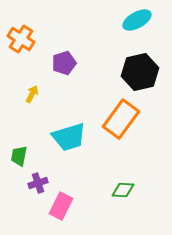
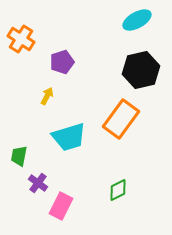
purple pentagon: moved 2 px left, 1 px up
black hexagon: moved 1 px right, 2 px up
yellow arrow: moved 15 px right, 2 px down
purple cross: rotated 36 degrees counterclockwise
green diamond: moved 5 px left; rotated 30 degrees counterclockwise
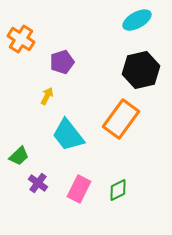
cyan trapezoid: moved 1 px left, 2 px up; rotated 69 degrees clockwise
green trapezoid: rotated 145 degrees counterclockwise
pink rectangle: moved 18 px right, 17 px up
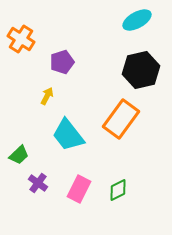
green trapezoid: moved 1 px up
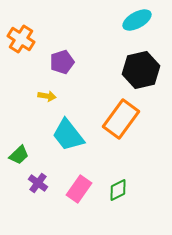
yellow arrow: rotated 72 degrees clockwise
pink rectangle: rotated 8 degrees clockwise
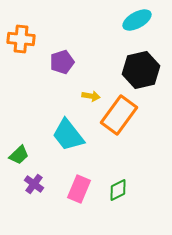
orange cross: rotated 28 degrees counterclockwise
yellow arrow: moved 44 px right
orange rectangle: moved 2 px left, 4 px up
purple cross: moved 4 px left, 1 px down
pink rectangle: rotated 12 degrees counterclockwise
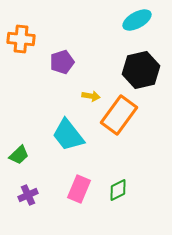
purple cross: moved 6 px left, 11 px down; rotated 30 degrees clockwise
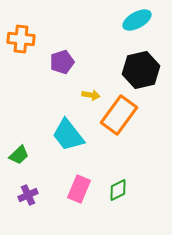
yellow arrow: moved 1 px up
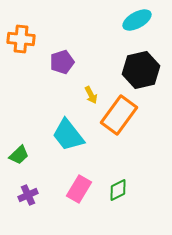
yellow arrow: rotated 54 degrees clockwise
pink rectangle: rotated 8 degrees clockwise
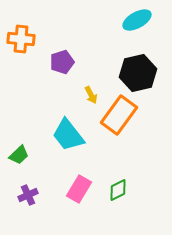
black hexagon: moved 3 px left, 3 px down
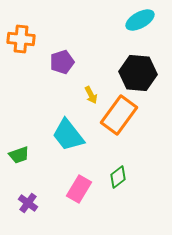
cyan ellipse: moved 3 px right
black hexagon: rotated 18 degrees clockwise
green trapezoid: rotated 25 degrees clockwise
green diamond: moved 13 px up; rotated 10 degrees counterclockwise
purple cross: moved 8 px down; rotated 30 degrees counterclockwise
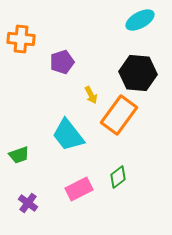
pink rectangle: rotated 32 degrees clockwise
